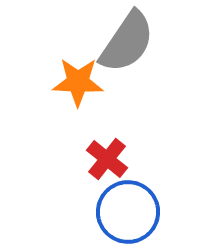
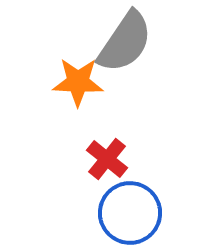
gray semicircle: moved 2 px left
blue circle: moved 2 px right, 1 px down
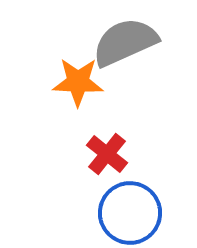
gray semicircle: rotated 148 degrees counterclockwise
red cross: moved 5 px up
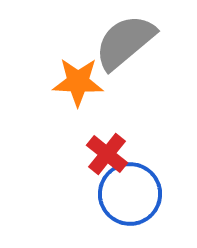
gray semicircle: rotated 16 degrees counterclockwise
blue circle: moved 19 px up
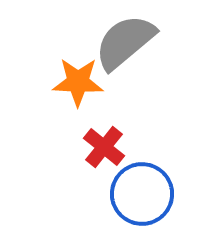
red cross: moved 3 px left, 7 px up
blue circle: moved 12 px right
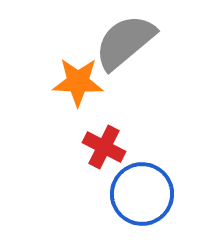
red cross: rotated 12 degrees counterclockwise
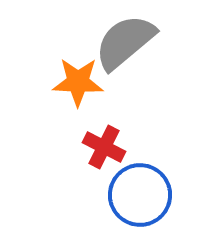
blue circle: moved 2 px left, 1 px down
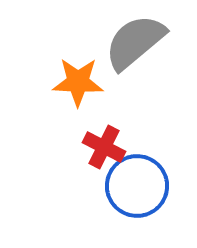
gray semicircle: moved 10 px right
blue circle: moved 3 px left, 9 px up
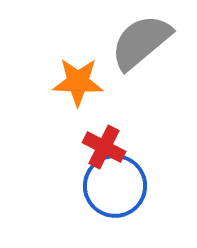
gray semicircle: moved 6 px right
blue circle: moved 22 px left
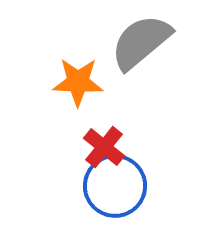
red cross: rotated 12 degrees clockwise
